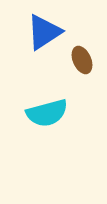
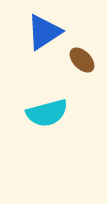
brown ellipse: rotated 20 degrees counterclockwise
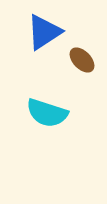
cyan semicircle: rotated 33 degrees clockwise
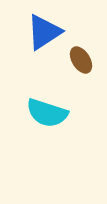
brown ellipse: moved 1 px left; rotated 12 degrees clockwise
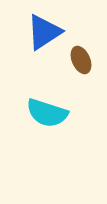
brown ellipse: rotated 8 degrees clockwise
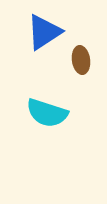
brown ellipse: rotated 16 degrees clockwise
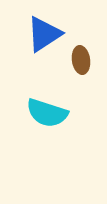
blue triangle: moved 2 px down
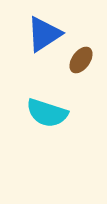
brown ellipse: rotated 44 degrees clockwise
